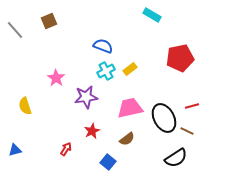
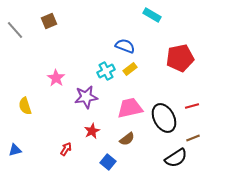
blue semicircle: moved 22 px right
brown line: moved 6 px right, 7 px down; rotated 48 degrees counterclockwise
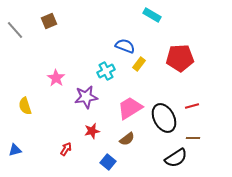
red pentagon: rotated 8 degrees clockwise
yellow rectangle: moved 9 px right, 5 px up; rotated 16 degrees counterclockwise
pink trapezoid: rotated 20 degrees counterclockwise
red star: rotated 14 degrees clockwise
brown line: rotated 24 degrees clockwise
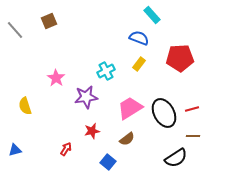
cyan rectangle: rotated 18 degrees clockwise
blue semicircle: moved 14 px right, 8 px up
red line: moved 3 px down
black ellipse: moved 5 px up
brown line: moved 2 px up
